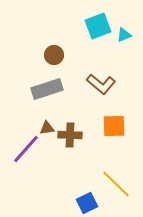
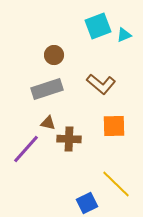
brown triangle: moved 1 px right, 5 px up; rotated 21 degrees clockwise
brown cross: moved 1 px left, 4 px down
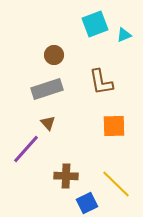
cyan square: moved 3 px left, 2 px up
brown L-shape: moved 2 px up; rotated 40 degrees clockwise
brown triangle: rotated 35 degrees clockwise
brown cross: moved 3 px left, 37 px down
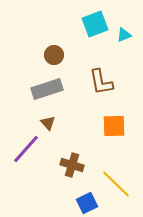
brown cross: moved 6 px right, 11 px up; rotated 15 degrees clockwise
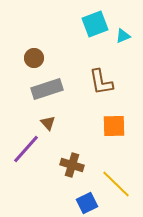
cyan triangle: moved 1 px left, 1 px down
brown circle: moved 20 px left, 3 px down
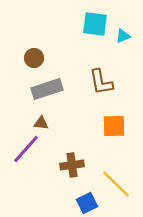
cyan square: rotated 28 degrees clockwise
brown triangle: moved 7 px left; rotated 42 degrees counterclockwise
brown cross: rotated 25 degrees counterclockwise
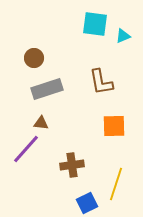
yellow line: rotated 64 degrees clockwise
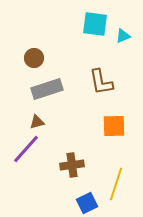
brown triangle: moved 4 px left, 1 px up; rotated 21 degrees counterclockwise
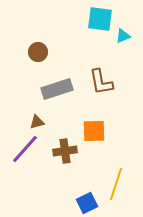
cyan square: moved 5 px right, 5 px up
brown circle: moved 4 px right, 6 px up
gray rectangle: moved 10 px right
orange square: moved 20 px left, 5 px down
purple line: moved 1 px left
brown cross: moved 7 px left, 14 px up
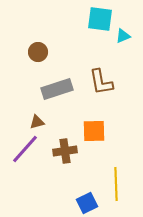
yellow line: rotated 20 degrees counterclockwise
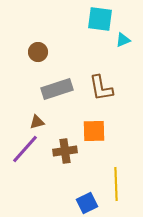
cyan triangle: moved 4 px down
brown L-shape: moved 6 px down
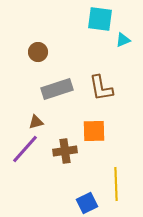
brown triangle: moved 1 px left
